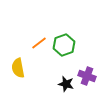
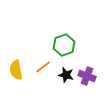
orange line: moved 4 px right, 24 px down
yellow semicircle: moved 2 px left, 2 px down
black star: moved 9 px up
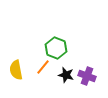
green hexagon: moved 8 px left, 3 px down; rotated 20 degrees counterclockwise
orange line: rotated 14 degrees counterclockwise
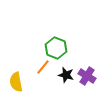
yellow semicircle: moved 12 px down
purple cross: rotated 12 degrees clockwise
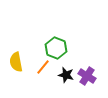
yellow semicircle: moved 20 px up
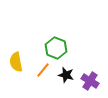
orange line: moved 3 px down
purple cross: moved 3 px right, 5 px down
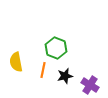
orange line: rotated 28 degrees counterclockwise
black star: moved 1 px left, 1 px down; rotated 28 degrees counterclockwise
purple cross: moved 4 px down
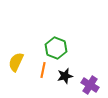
yellow semicircle: rotated 36 degrees clockwise
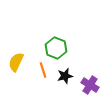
orange line: rotated 28 degrees counterclockwise
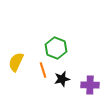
black star: moved 3 px left, 3 px down
purple cross: rotated 30 degrees counterclockwise
